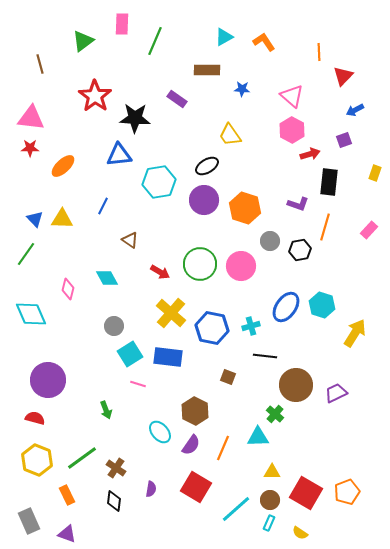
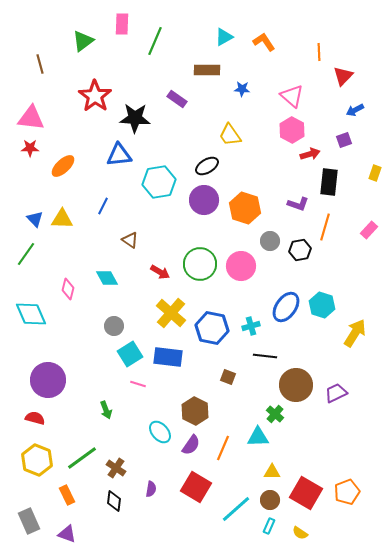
cyan rectangle at (269, 523): moved 3 px down
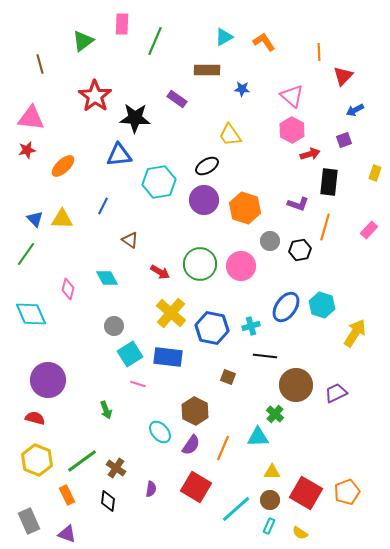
red star at (30, 148): moved 3 px left, 2 px down; rotated 12 degrees counterclockwise
green line at (82, 458): moved 3 px down
black diamond at (114, 501): moved 6 px left
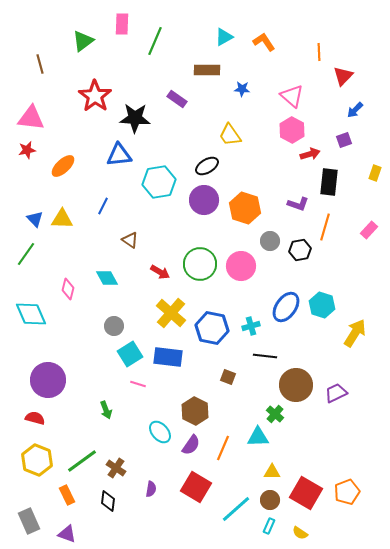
blue arrow at (355, 110): rotated 18 degrees counterclockwise
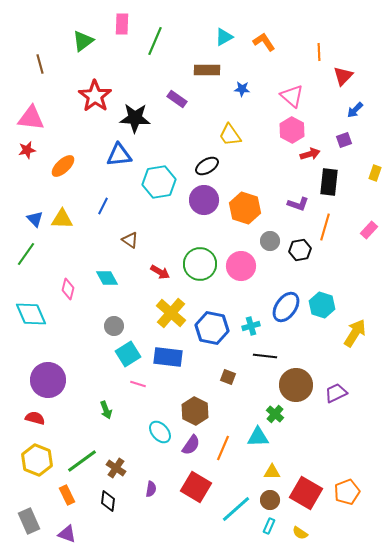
cyan square at (130, 354): moved 2 px left
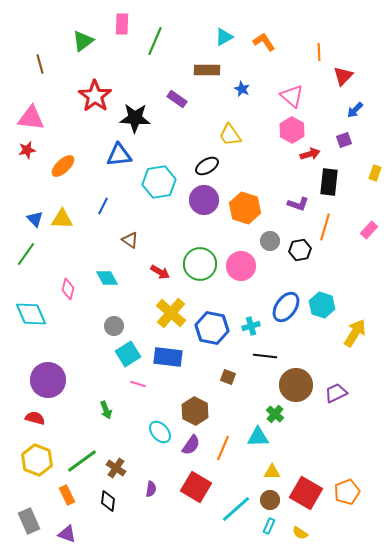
blue star at (242, 89): rotated 21 degrees clockwise
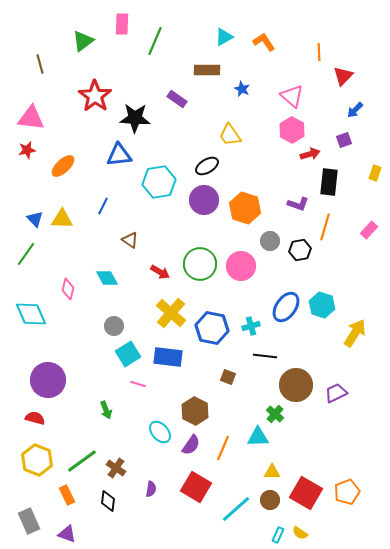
cyan rectangle at (269, 526): moved 9 px right, 9 px down
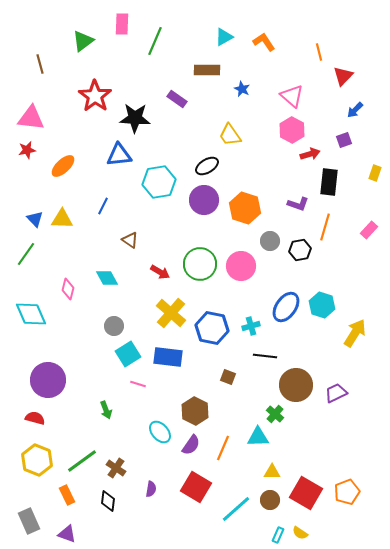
orange line at (319, 52): rotated 12 degrees counterclockwise
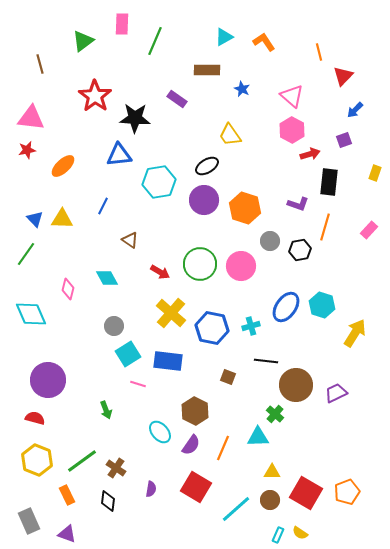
black line at (265, 356): moved 1 px right, 5 px down
blue rectangle at (168, 357): moved 4 px down
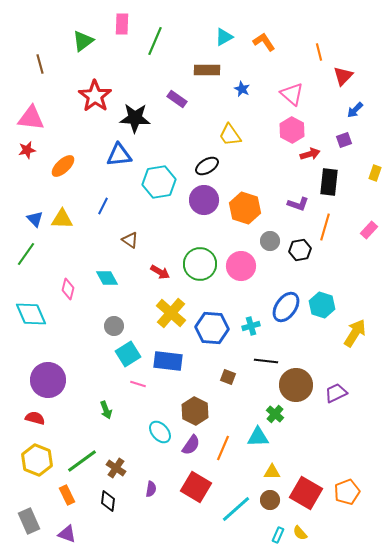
pink triangle at (292, 96): moved 2 px up
blue hexagon at (212, 328): rotated 8 degrees counterclockwise
yellow semicircle at (300, 533): rotated 14 degrees clockwise
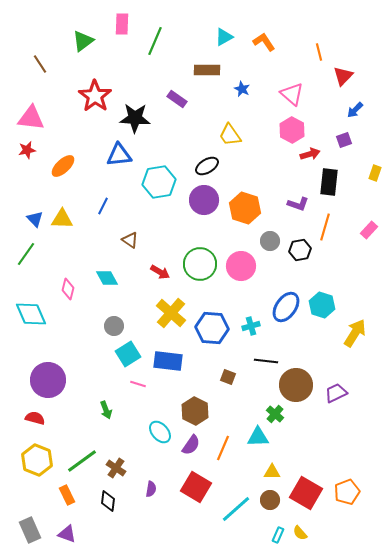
brown line at (40, 64): rotated 18 degrees counterclockwise
gray rectangle at (29, 521): moved 1 px right, 9 px down
